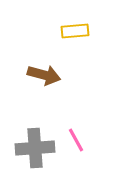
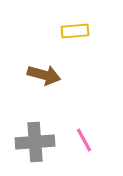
pink line: moved 8 px right
gray cross: moved 6 px up
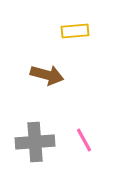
brown arrow: moved 3 px right
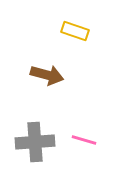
yellow rectangle: rotated 24 degrees clockwise
pink line: rotated 45 degrees counterclockwise
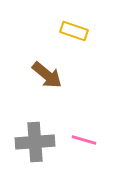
yellow rectangle: moved 1 px left
brown arrow: rotated 24 degrees clockwise
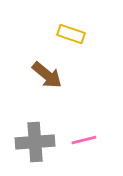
yellow rectangle: moved 3 px left, 3 px down
pink line: rotated 30 degrees counterclockwise
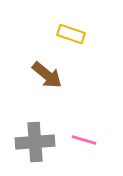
pink line: rotated 30 degrees clockwise
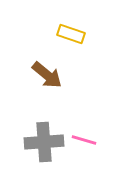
gray cross: moved 9 px right
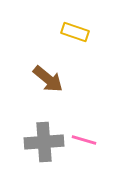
yellow rectangle: moved 4 px right, 2 px up
brown arrow: moved 1 px right, 4 px down
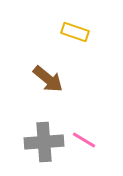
pink line: rotated 15 degrees clockwise
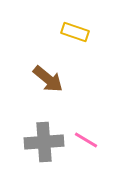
pink line: moved 2 px right
